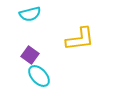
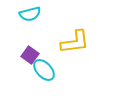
yellow L-shape: moved 5 px left, 3 px down
cyan ellipse: moved 5 px right, 6 px up
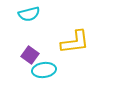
cyan semicircle: moved 1 px left
cyan ellipse: rotated 55 degrees counterclockwise
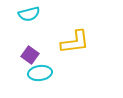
cyan ellipse: moved 4 px left, 3 px down
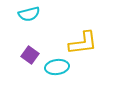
yellow L-shape: moved 8 px right, 1 px down
cyan ellipse: moved 17 px right, 6 px up
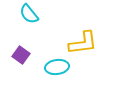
cyan semicircle: rotated 65 degrees clockwise
purple square: moved 9 px left
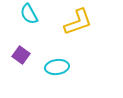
cyan semicircle: rotated 10 degrees clockwise
yellow L-shape: moved 5 px left, 21 px up; rotated 12 degrees counterclockwise
